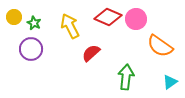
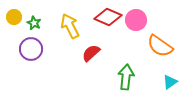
pink circle: moved 1 px down
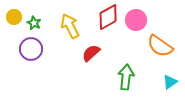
red diamond: rotated 52 degrees counterclockwise
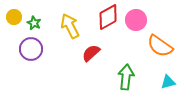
cyan triangle: moved 2 px left; rotated 21 degrees clockwise
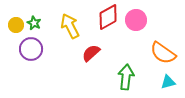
yellow circle: moved 2 px right, 8 px down
orange semicircle: moved 3 px right, 7 px down
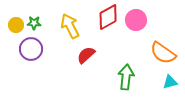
green star: rotated 24 degrees counterclockwise
red semicircle: moved 5 px left, 2 px down
cyan triangle: moved 2 px right
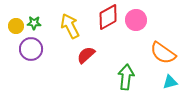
yellow circle: moved 1 px down
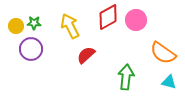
cyan triangle: moved 1 px left; rotated 28 degrees clockwise
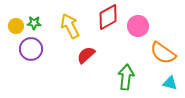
pink circle: moved 2 px right, 6 px down
cyan triangle: moved 1 px right, 1 px down
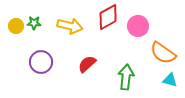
yellow arrow: rotated 130 degrees clockwise
purple circle: moved 10 px right, 13 px down
red semicircle: moved 1 px right, 9 px down
cyan triangle: moved 3 px up
